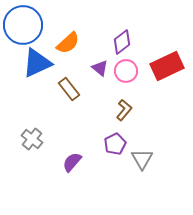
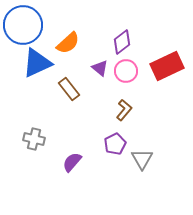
gray cross: moved 2 px right; rotated 25 degrees counterclockwise
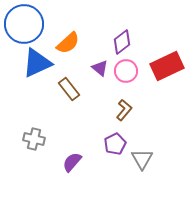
blue circle: moved 1 px right, 1 px up
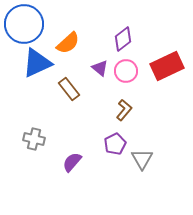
purple diamond: moved 1 px right, 3 px up
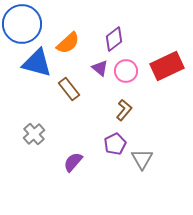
blue circle: moved 2 px left
purple diamond: moved 9 px left
blue triangle: rotated 40 degrees clockwise
gray cross: moved 5 px up; rotated 35 degrees clockwise
purple semicircle: moved 1 px right
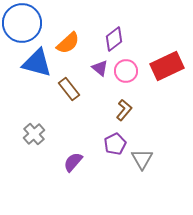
blue circle: moved 1 px up
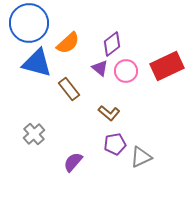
blue circle: moved 7 px right
purple diamond: moved 2 px left, 5 px down
brown L-shape: moved 15 px left, 3 px down; rotated 90 degrees clockwise
purple pentagon: rotated 15 degrees clockwise
gray triangle: moved 1 px left, 2 px up; rotated 35 degrees clockwise
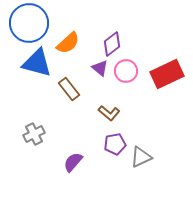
red rectangle: moved 8 px down
gray cross: rotated 15 degrees clockwise
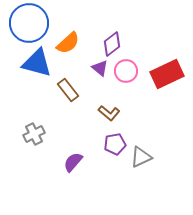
brown rectangle: moved 1 px left, 1 px down
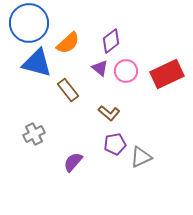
purple diamond: moved 1 px left, 3 px up
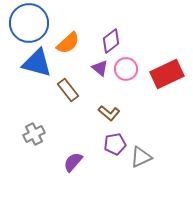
pink circle: moved 2 px up
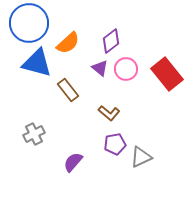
red rectangle: rotated 76 degrees clockwise
